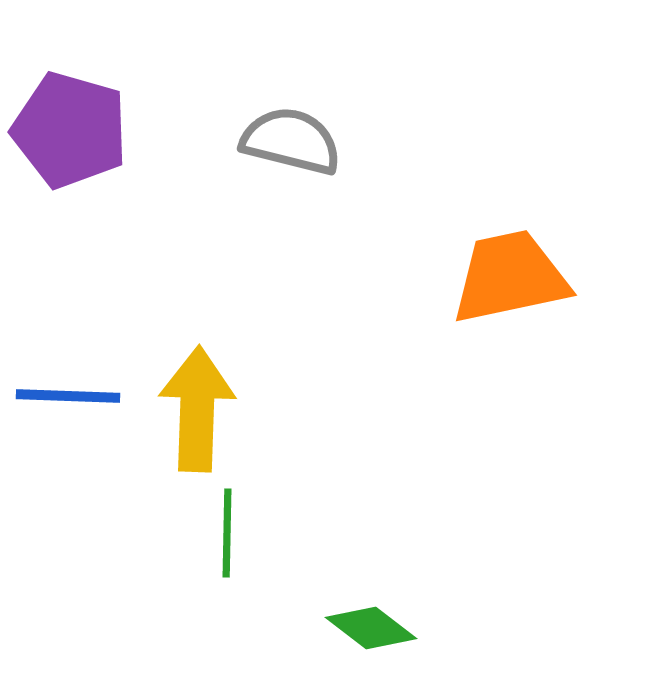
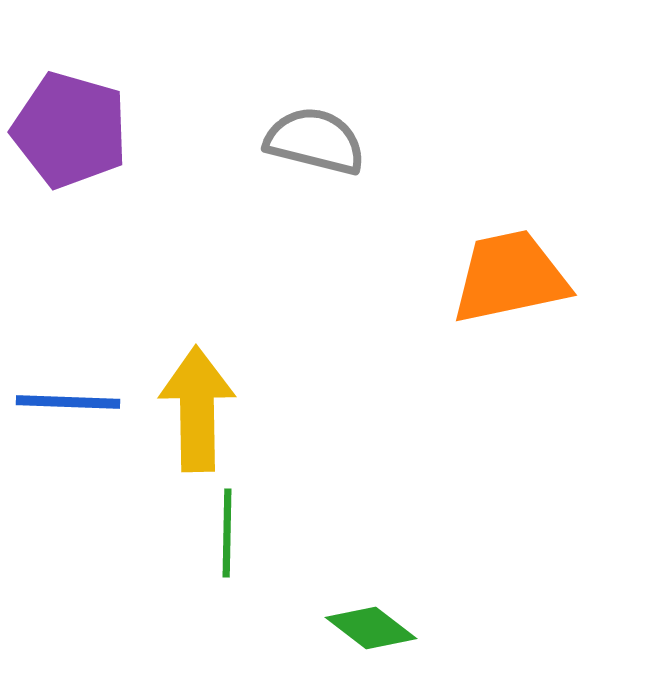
gray semicircle: moved 24 px right
blue line: moved 6 px down
yellow arrow: rotated 3 degrees counterclockwise
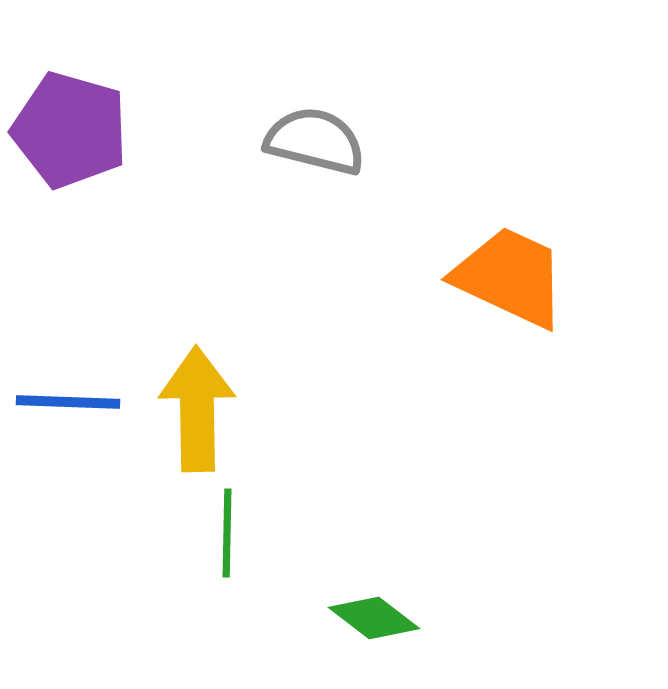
orange trapezoid: rotated 37 degrees clockwise
green diamond: moved 3 px right, 10 px up
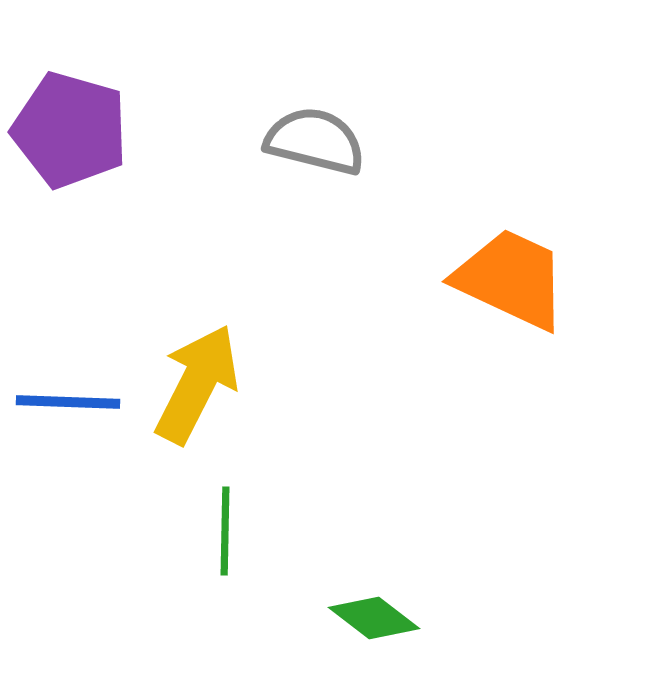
orange trapezoid: moved 1 px right, 2 px down
yellow arrow: moved 25 px up; rotated 28 degrees clockwise
green line: moved 2 px left, 2 px up
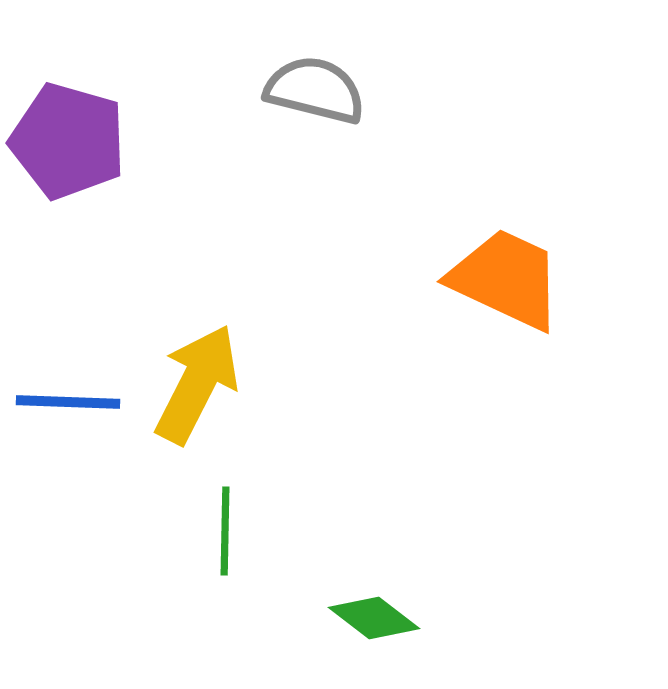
purple pentagon: moved 2 px left, 11 px down
gray semicircle: moved 51 px up
orange trapezoid: moved 5 px left
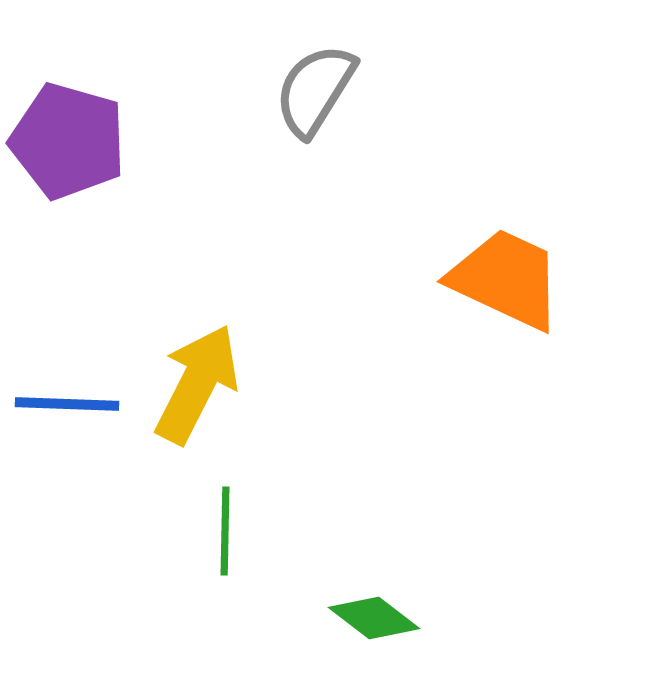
gray semicircle: rotated 72 degrees counterclockwise
blue line: moved 1 px left, 2 px down
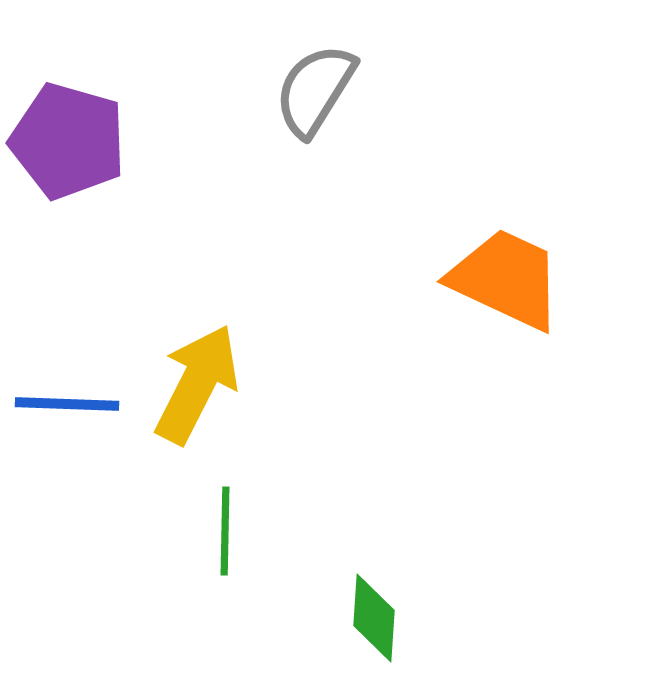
green diamond: rotated 56 degrees clockwise
